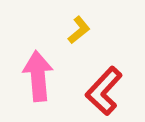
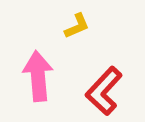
yellow L-shape: moved 2 px left, 4 px up; rotated 16 degrees clockwise
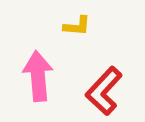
yellow L-shape: rotated 28 degrees clockwise
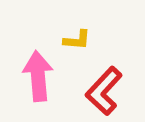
yellow L-shape: moved 14 px down
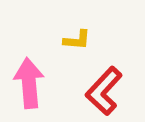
pink arrow: moved 9 px left, 7 px down
